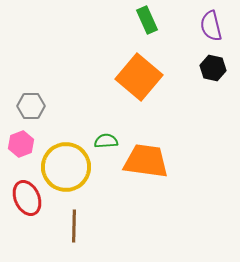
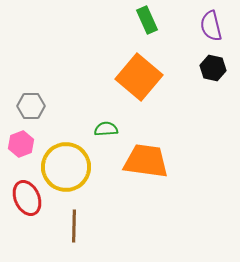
green semicircle: moved 12 px up
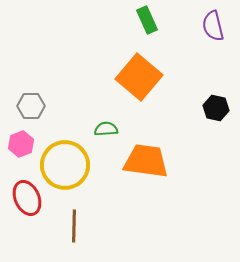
purple semicircle: moved 2 px right
black hexagon: moved 3 px right, 40 px down
yellow circle: moved 1 px left, 2 px up
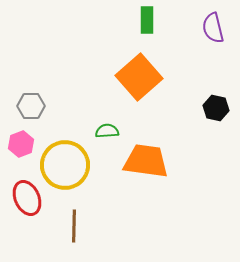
green rectangle: rotated 24 degrees clockwise
purple semicircle: moved 2 px down
orange square: rotated 9 degrees clockwise
green semicircle: moved 1 px right, 2 px down
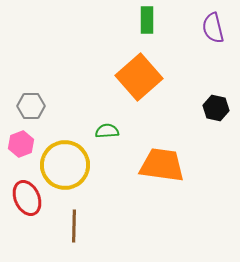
orange trapezoid: moved 16 px right, 4 px down
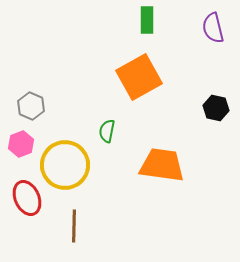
orange square: rotated 12 degrees clockwise
gray hexagon: rotated 24 degrees clockwise
green semicircle: rotated 75 degrees counterclockwise
